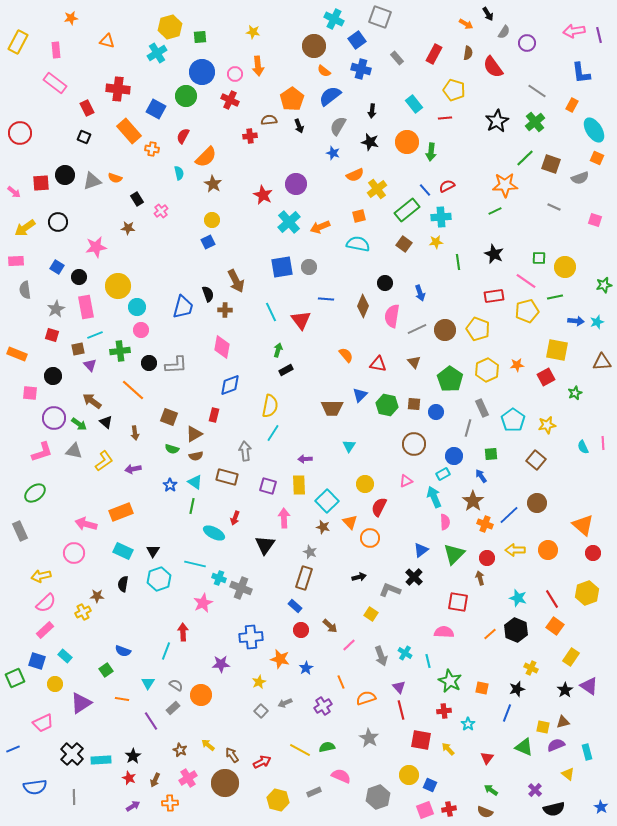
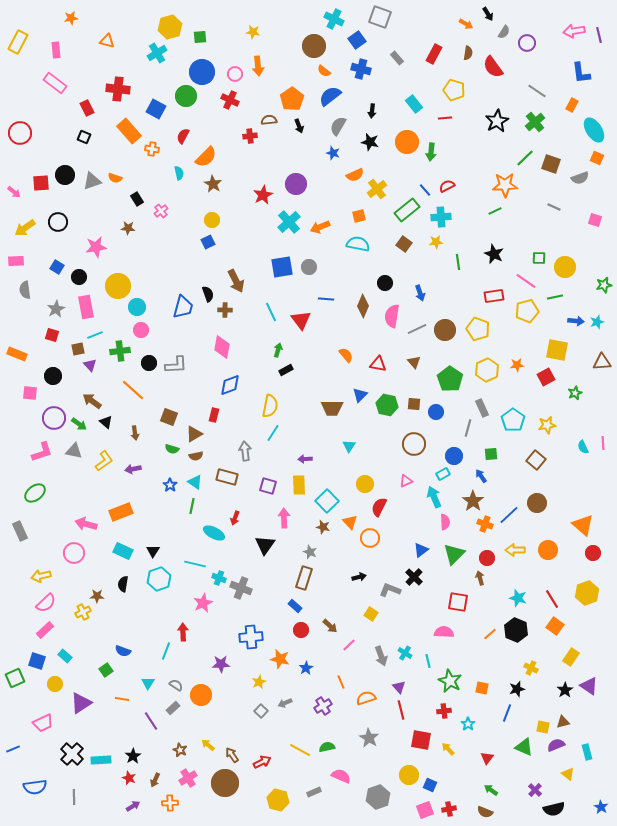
red star at (263, 195): rotated 18 degrees clockwise
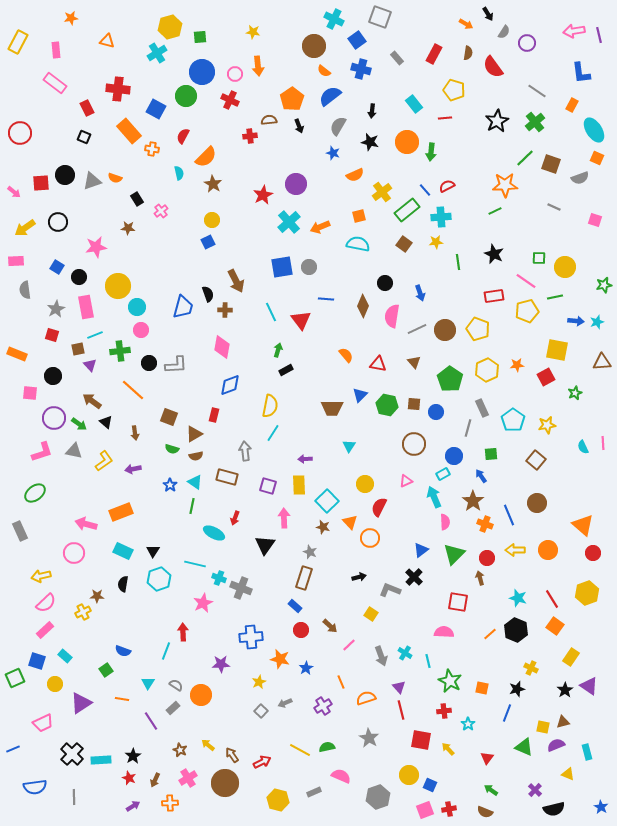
yellow cross at (377, 189): moved 5 px right, 3 px down
blue line at (509, 515): rotated 70 degrees counterclockwise
yellow triangle at (568, 774): rotated 16 degrees counterclockwise
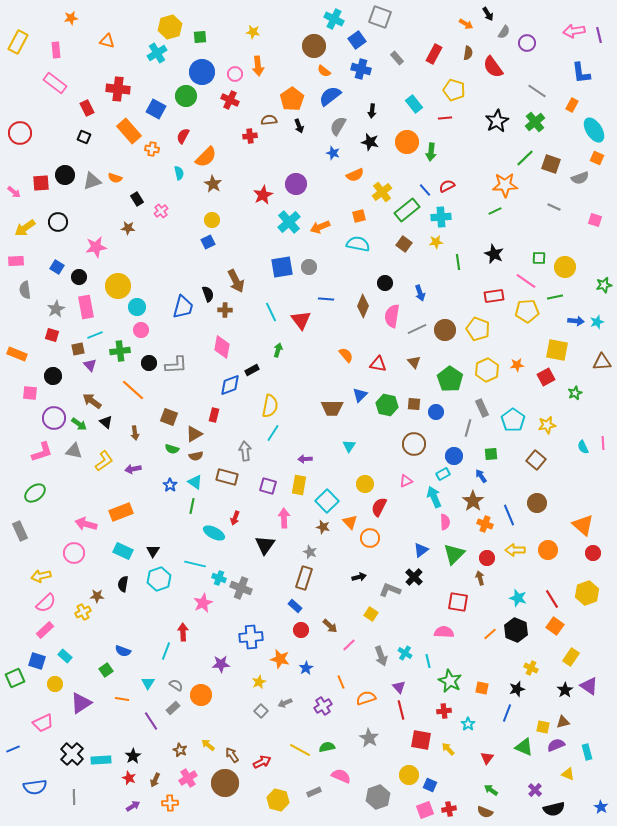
yellow pentagon at (527, 311): rotated 10 degrees clockwise
black rectangle at (286, 370): moved 34 px left
yellow rectangle at (299, 485): rotated 12 degrees clockwise
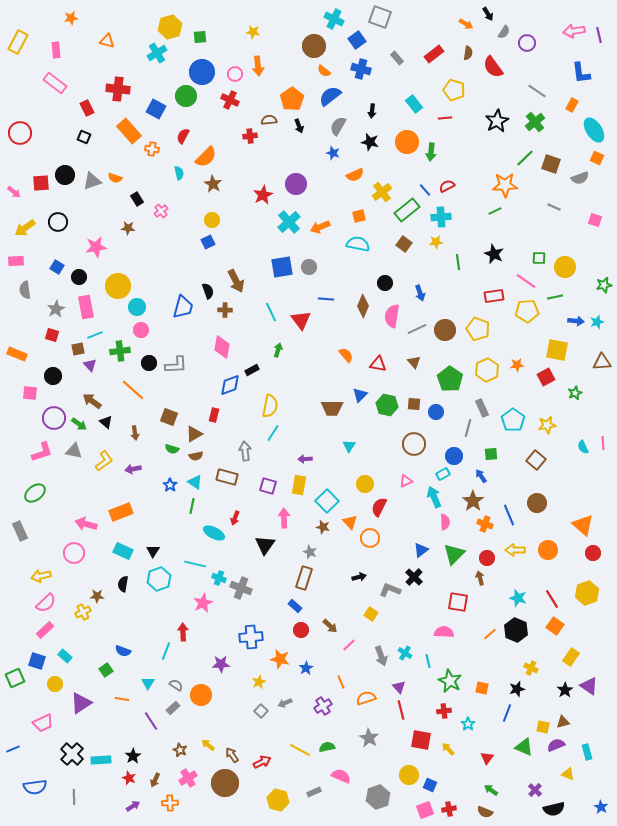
red rectangle at (434, 54): rotated 24 degrees clockwise
black semicircle at (208, 294): moved 3 px up
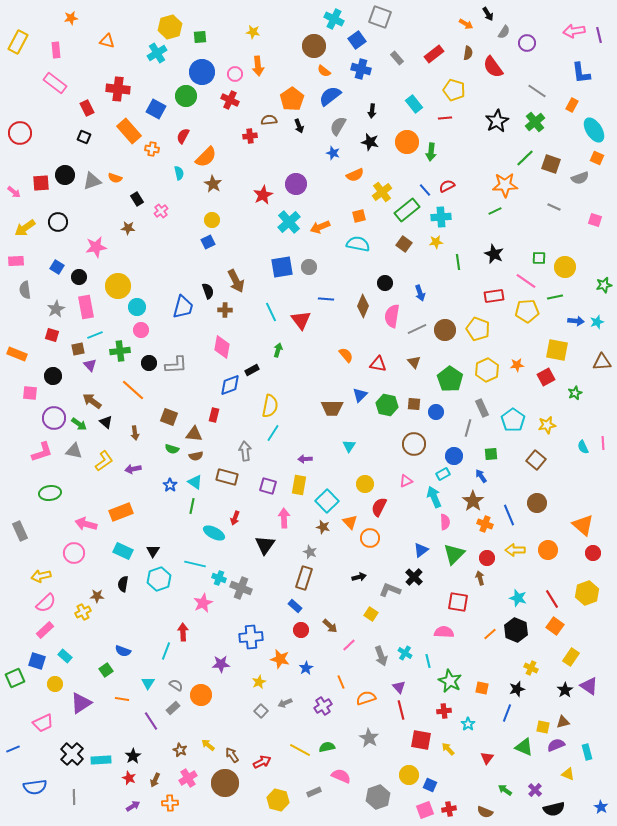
brown triangle at (194, 434): rotated 36 degrees clockwise
green ellipse at (35, 493): moved 15 px right; rotated 30 degrees clockwise
green arrow at (491, 790): moved 14 px right
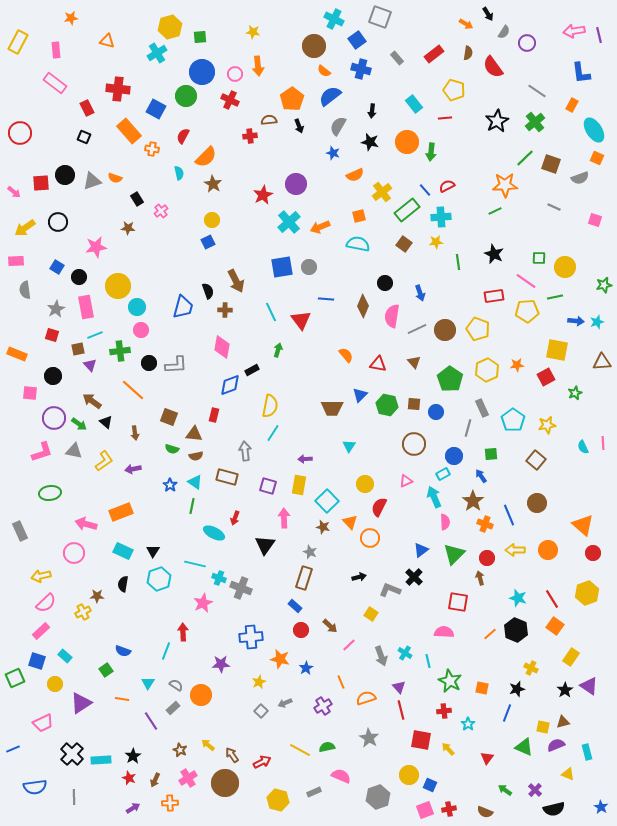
pink rectangle at (45, 630): moved 4 px left, 1 px down
purple arrow at (133, 806): moved 2 px down
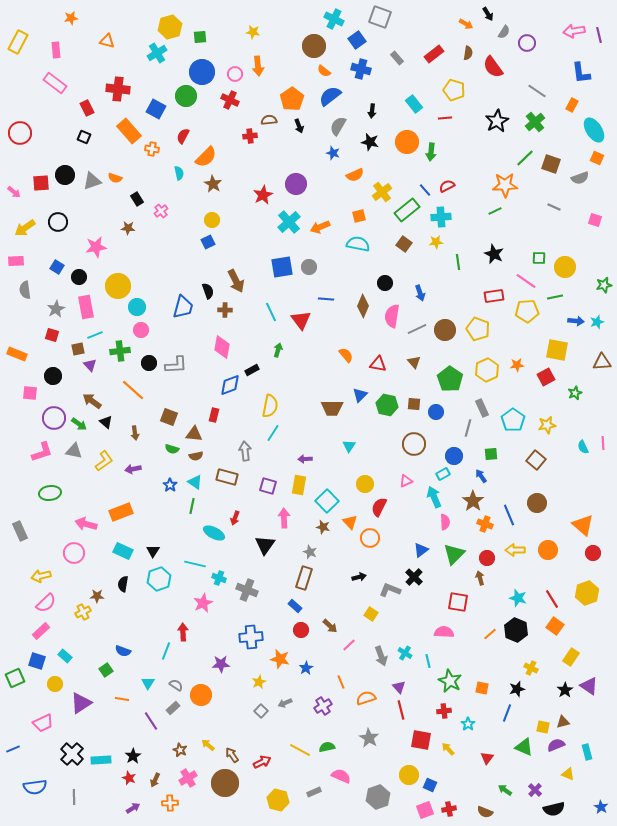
gray cross at (241, 588): moved 6 px right, 2 px down
